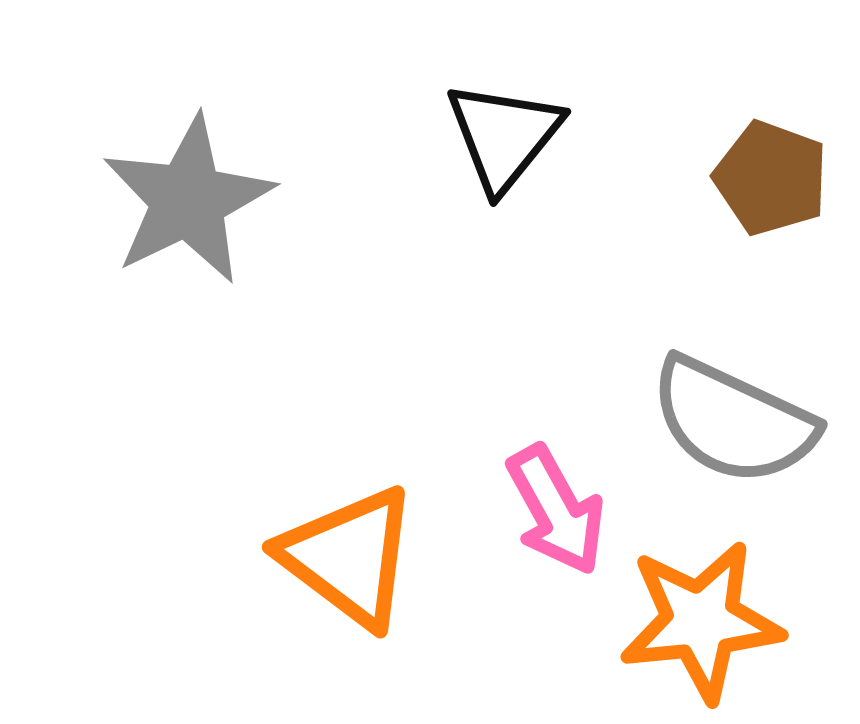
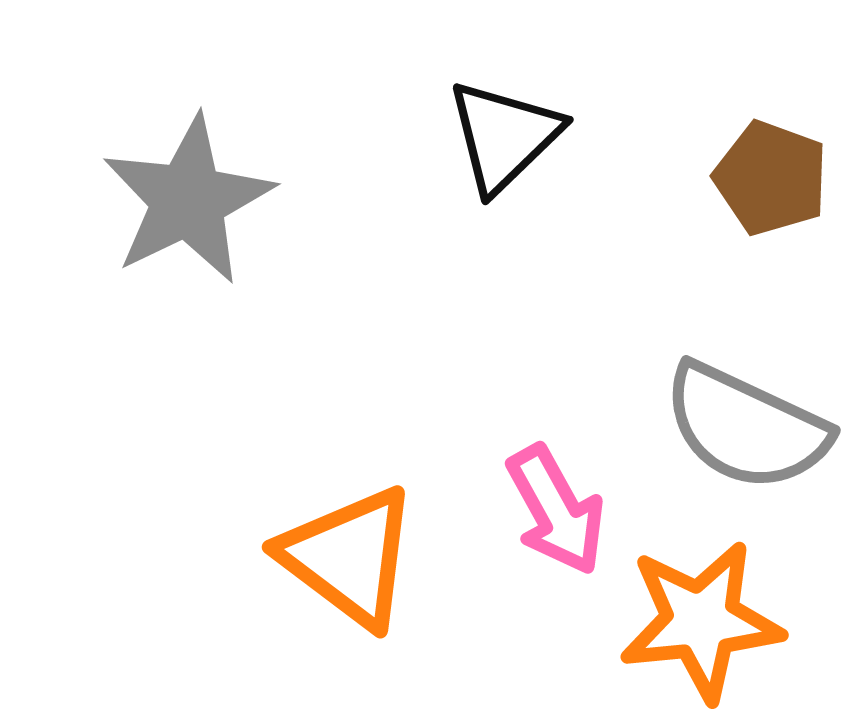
black triangle: rotated 7 degrees clockwise
gray semicircle: moved 13 px right, 6 px down
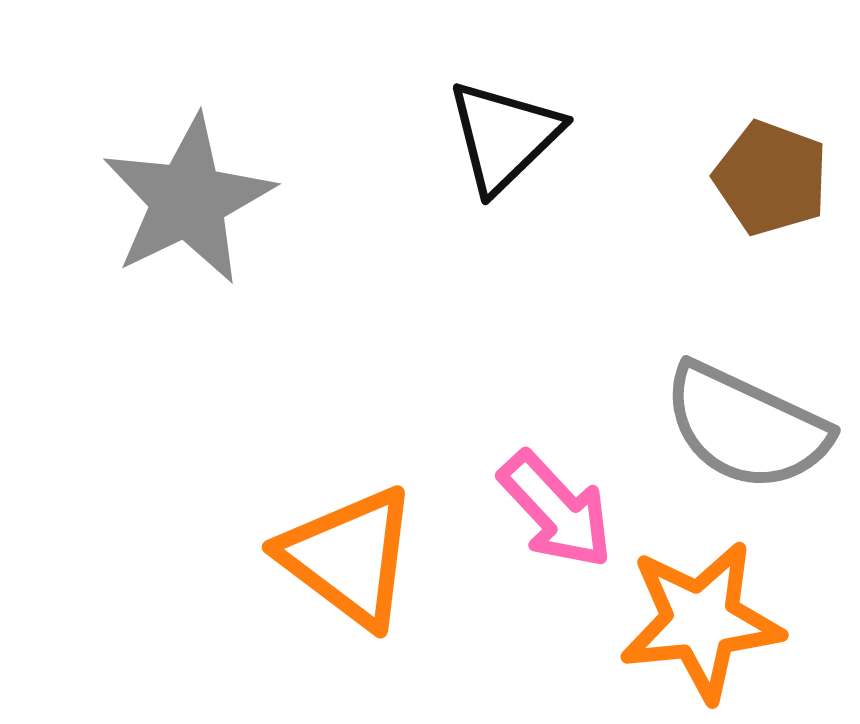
pink arrow: rotated 14 degrees counterclockwise
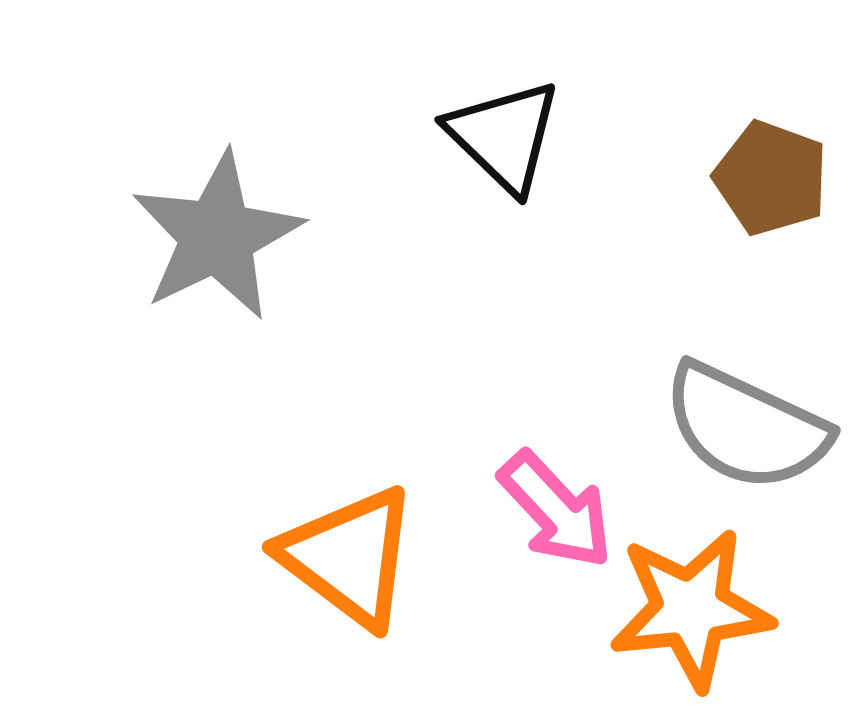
black triangle: rotated 32 degrees counterclockwise
gray star: moved 29 px right, 36 px down
orange star: moved 10 px left, 12 px up
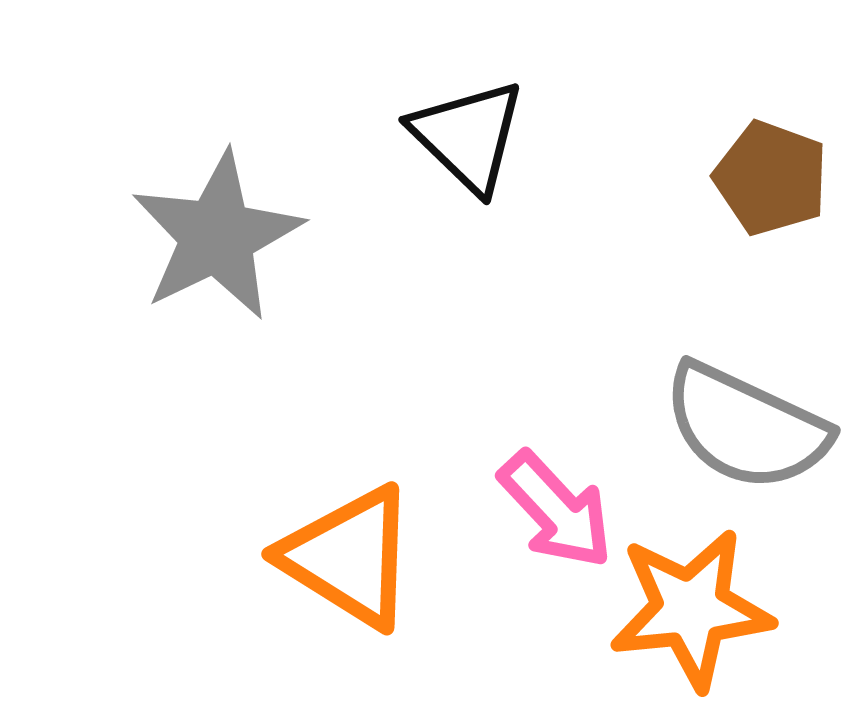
black triangle: moved 36 px left
orange triangle: rotated 5 degrees counterclockwise
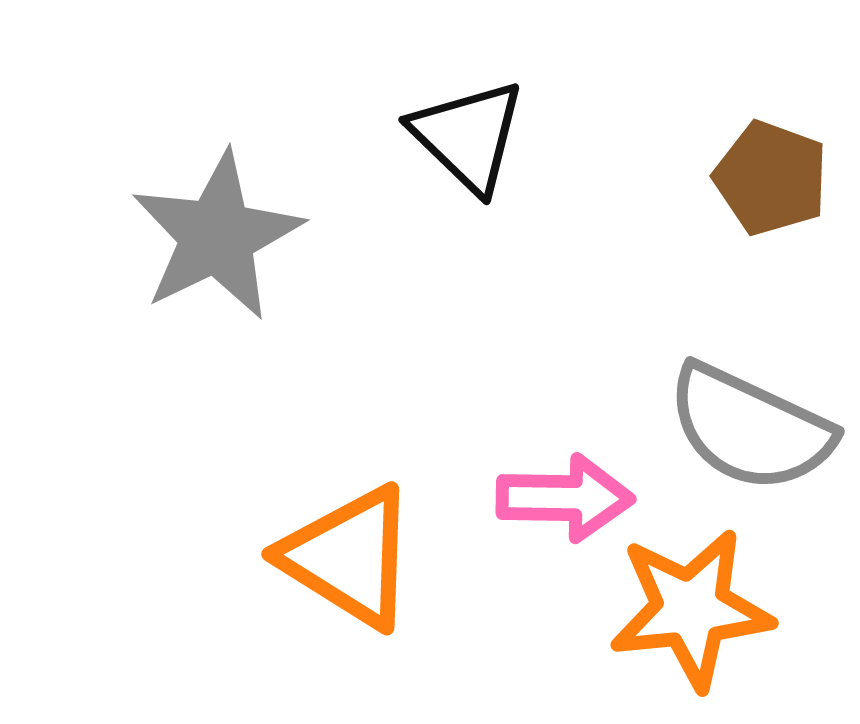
gray semicircle: moved 4 px right, 1 px down
pink arrow: moved 9 px right, 12 px up; rotated 46 degrees counterclockwise
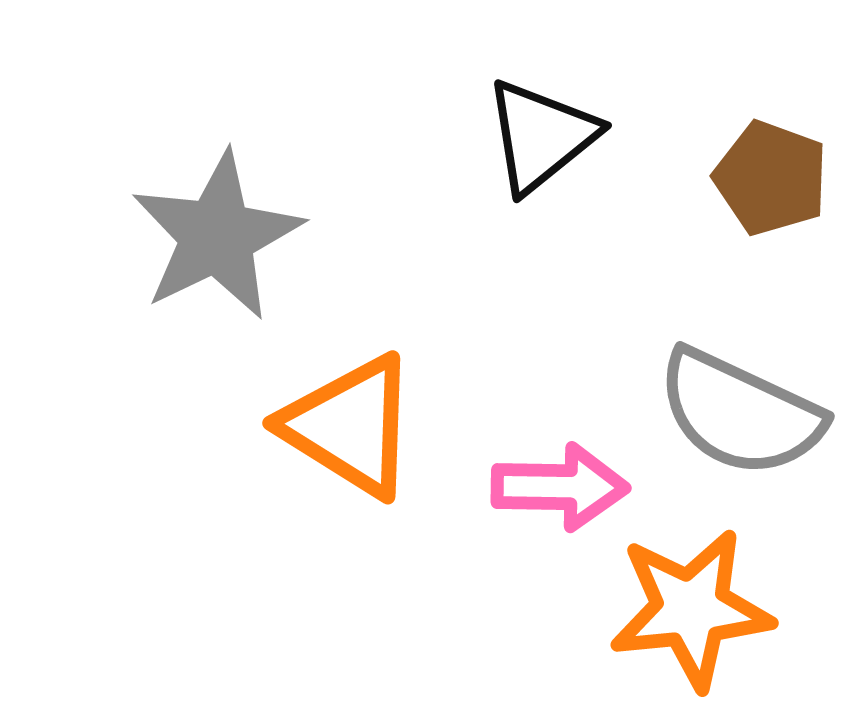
black triangle: moved 73 px right; rotated 37 degrees clockwise
gray semicircle: moved 10 px left, 15 px up
pink arrow: moved 5 px left, 11 px up
orange triangle: moved 1 px right, 131 px up
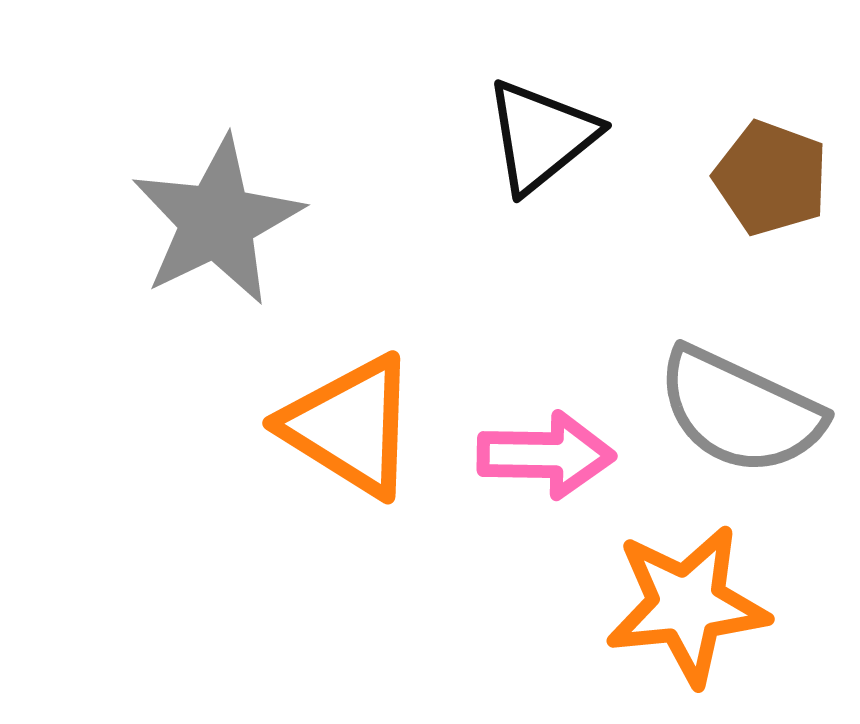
gray star: moved 15 px up
gray semicircle: moved 2 px up
pink arrow: moved 14 px left, 32 px up
orange star: moved 4 px left, 4 px up
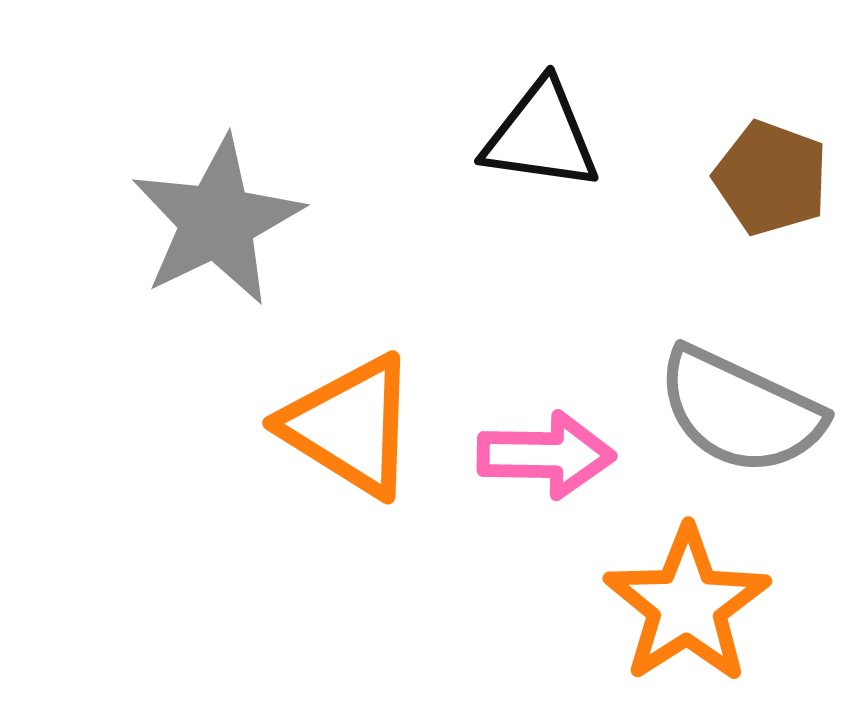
black triangle: rotated 47 degrees clockwise
orange star: rotated 27 degrees counterclockwise
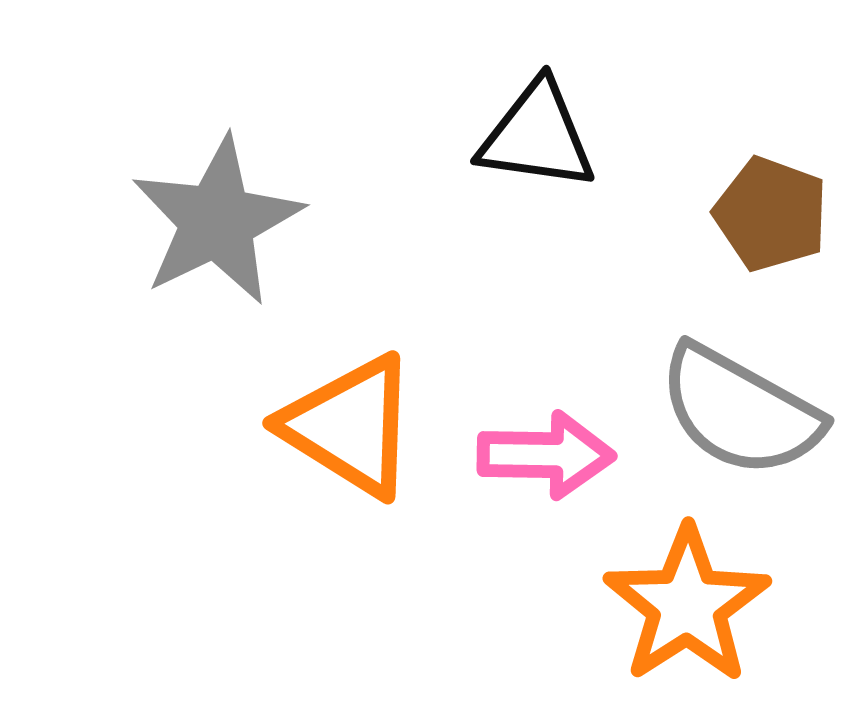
black triangle: moved 4 px left
brown pentagon: moved 36 px down
gray semicircle: rotated 4 degrees clockwise
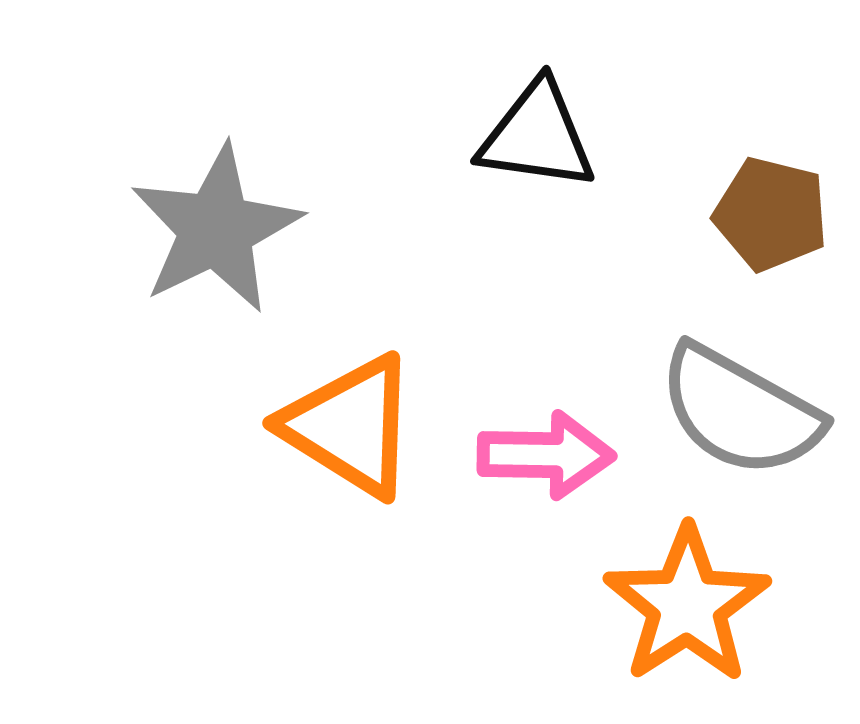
brown pentagon: rotated 6 degrees counterclockwise
gray star: moved 1 px left, 8 px down
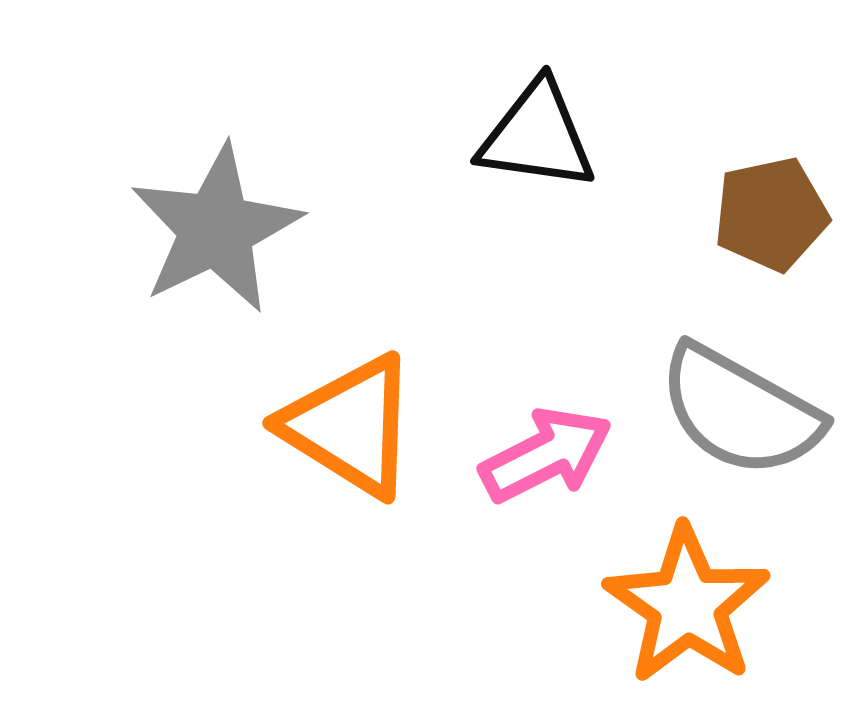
brown pentagon: rotated 26 degrees counterclockwise
pink arrow: rotated 28 degrees counterclockwise
orange star: rotated 4 degrees counterclockwise
